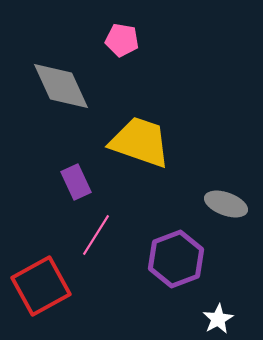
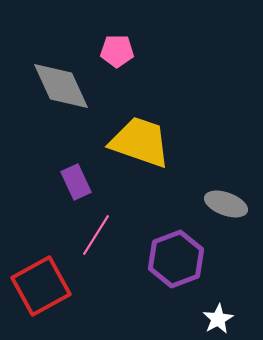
pink pentagon: moved 5 px left, 11 px down; rotated 8 degrees counterclockwise
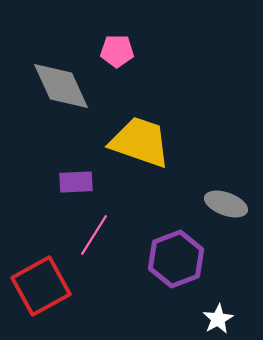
purple rectangle: rotated 68 degrees counterclockwise
pink line: moved 2 px left
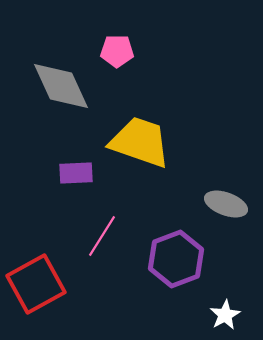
purple rectangle: moved 9 px up
pink line: moved 8 px right, 1 px down
red square: moved 5 px left, 2 px up
white star: moved 7 px right, 4 px up
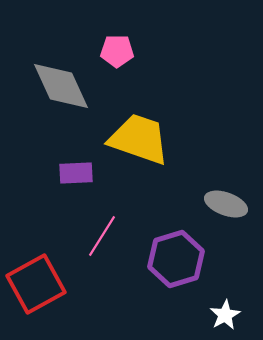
yellow trapezoid: moved 1 px left, 3 px up
purple hexagon: rotated 4 degrees clockwise
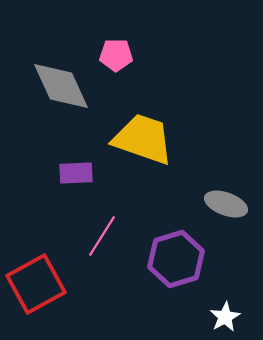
pink pentagon: moved 1 px left, 4 px down
yellow trapezoid: moved 4 px right
white star: moved 2 px down
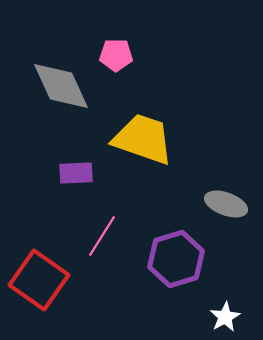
red square: moved 3 px right, 4 px up; rotated 26 degrees counterclockwise
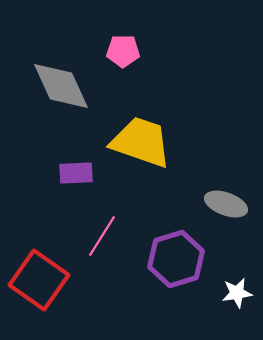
pink pentagon: moved 7 px right, 4 px up
yellow trapezoid: moved 2 px left, 3 px down
white star: moved 12 px right, 24 px up; rotated 20 degrees clockwise
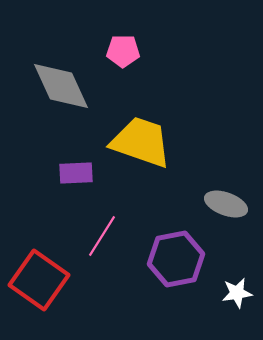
purple hexagon: rotated 6 degrees clockwise
